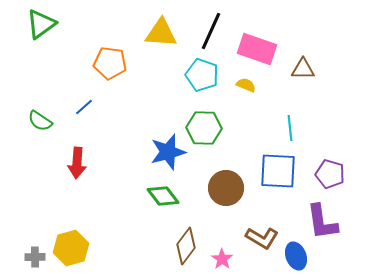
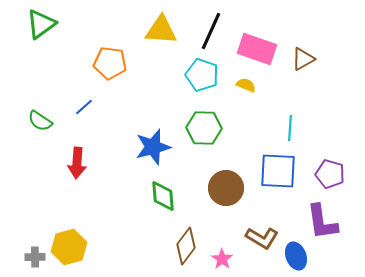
yellow triangle: moved 3 px up
brown triangle: moved 10 px up; rotated 30 degrees counterclockwise
cyan line: rotated 10 degrees clockwise
blue star: moved 15 px left, 5 px up
green diamond: rotated 32 degrees clockwise
yellow hexagon: moved 2 px left, 1 px up
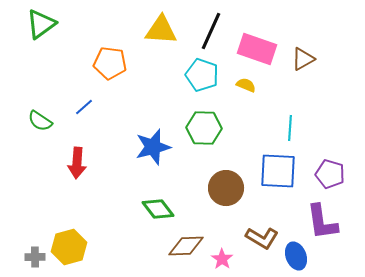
green diamond: moved 5 px left, 13 px down; rotated 32 degrees counterclockwise
brown diamond: rotated 51 degrees clockwise
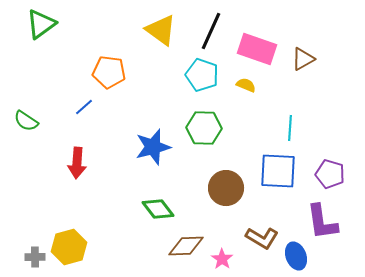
yellow triangle: rotated 32 degrees clockwise
orange pentagon: moved 1 px left, 9 px down
green semicircle: moved 14 px left
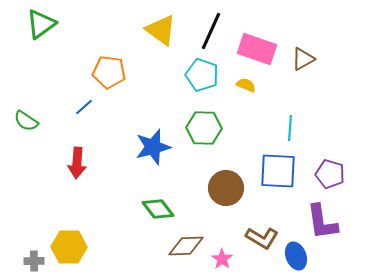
yellow hexagon: rotated 16 degrees clockwise
gray cross: moved 1 px left, 4 px down
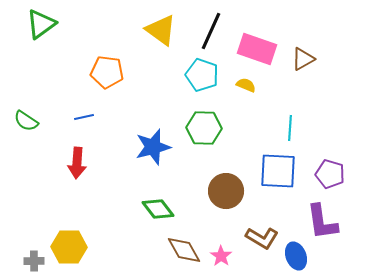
orange pentagon: moved 2 px left
blue line: moved 10 px down; rotated 30 degrees clockwise
brown circle: moved 3 px down
brown diamond: moved 2 px left, 4 px down; rotated 63 degrees clockwise
pink star: moved 1 px left, 3 px up
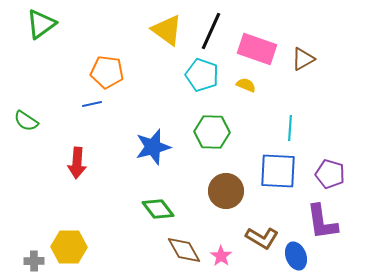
yellow triangle: moved 6 px right
blue line: moved 8 px right, 13 px up
green hexagon: moved 8 px right, 4 px down
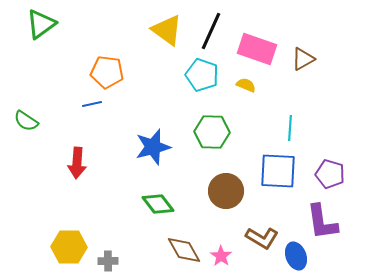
green diamond: moved 5 px up
gray cross: moved 74 px right
